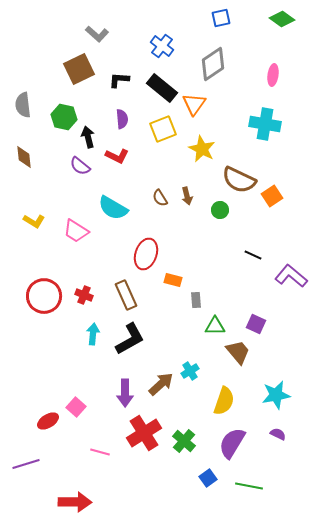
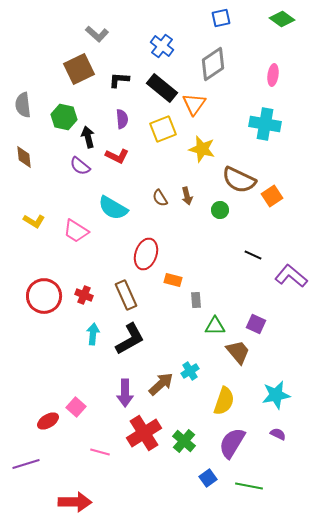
yellow star at (202, 149): rotated 12 degrees counterclockwise
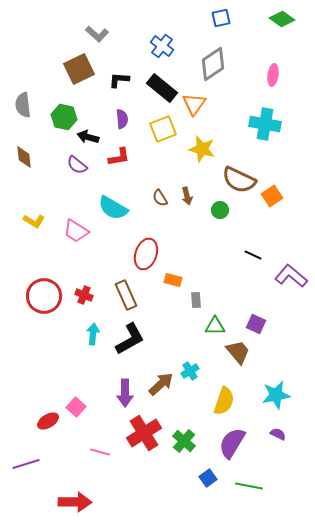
black arrow at (88, 137): rotated 60 degrees counterclockwise
red L-shape at (117, 156): moved 2 px right, 1 px down; rotated 35 degrees counterclockwise
purple semicircle at (80, 166): moved 3 px left, 1 px up
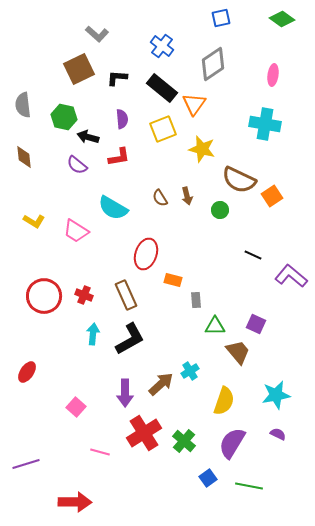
black L-shape at (119, 80): moved 2 px left, 2 px up
red ellipse at (48, 421): moved 21 px left, 49 px up; rotated 25 degrees counterclockwise
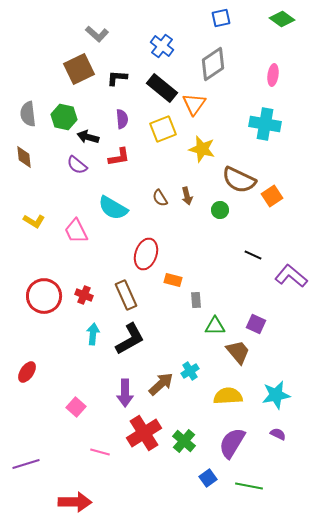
gray semicircle at (23, 105): moved 5 px right, 9 px down
pink trapezoid at (76, 231): rotated 32 degrees clockwise
yellow semicircle at (224, 401): moved 4 px right, 5 px up; rotated 112 degrees counterclockwise
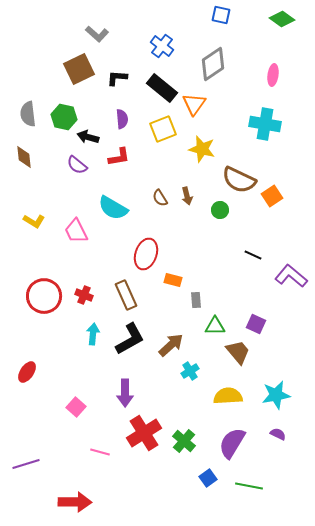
blue square at (221, 18): moved 3 px up; rotated 24 degrees clockwise
brown arrow at (161, 384): moved 10 px right, 39 px up
